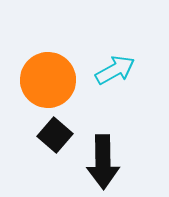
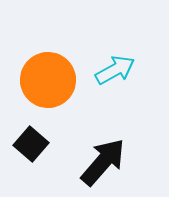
black square: moved 24 px left, 9 px down
black arrow: rotated 138 degrees counterclockwise
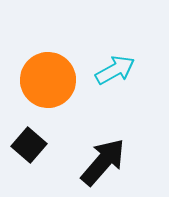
black square: moved 2 px left, 1 px down
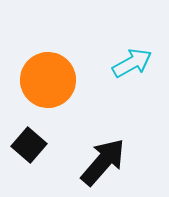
cyan arrow: moved 17 px right, 7 px up
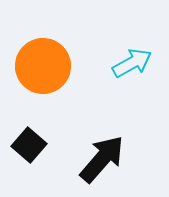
orange circle: moved 5 px left, 14 px up
black arrow: moved 1 px left, 3 px up
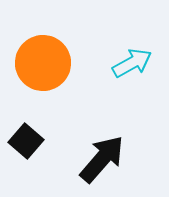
orange circle: moved 3 px up
black square: moved 3 px left, 4 px up
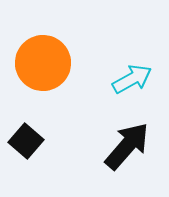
cyan arrow: moved 16 px down
black arrow: moved 25 px right, 13 px up
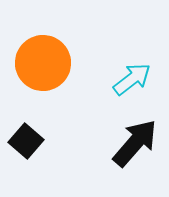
cyan arrow: rotated 9 degrees counterclockwise
black arrow: moved 8 px right, 3 px up
